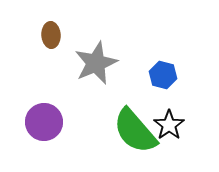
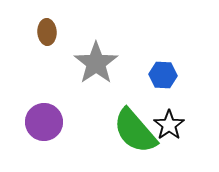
brown ellipse: moved 4 px left, 3 px up
gray star: rotated 12 degrees counterclockwise
blue hexagon: rotated 12 degrees counterclockwise
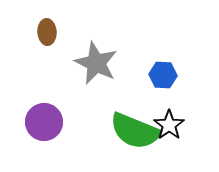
gray star: rotated 12 degrees counterclockwise
green semicircle: rotated 27 degrees counterclockwise
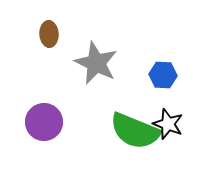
brown ellipse: moved 2 px right, 2 px down
black star: moved 1 px left, 1 px up; rotated 16 degrees counterclockwise
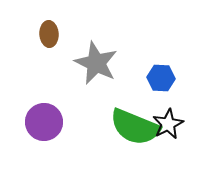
blue hexagon: moved 2 px left, 3 px down
black star: rotated 24 degrees clockwise
green semicircle: moved 4 px up
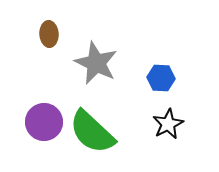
green semicircle: moved 43 px left, 5 px down; rotated 21 degrees clockwise
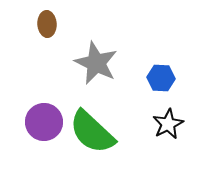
brown ellipse: moved 2 px left, 10 px up
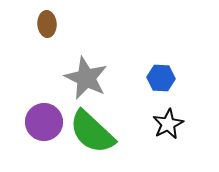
gray star: moved 10 px left, 15 px down
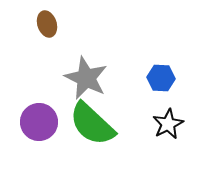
brown ellipse: rotated 15 degrees counterclockwise
purple circle: moved 5 px left
green semicircle: moved 8 px up
